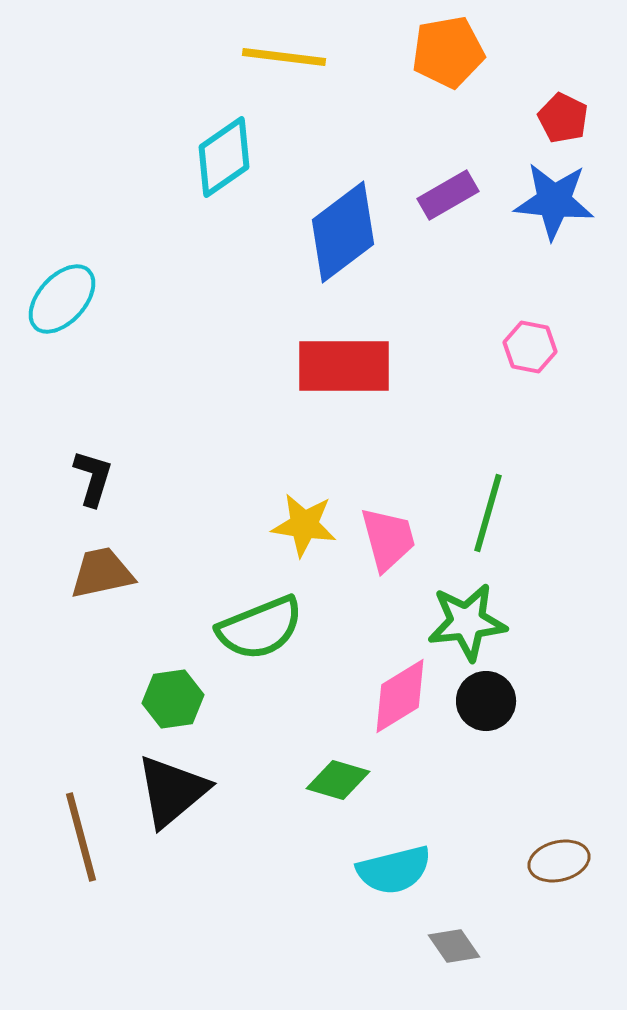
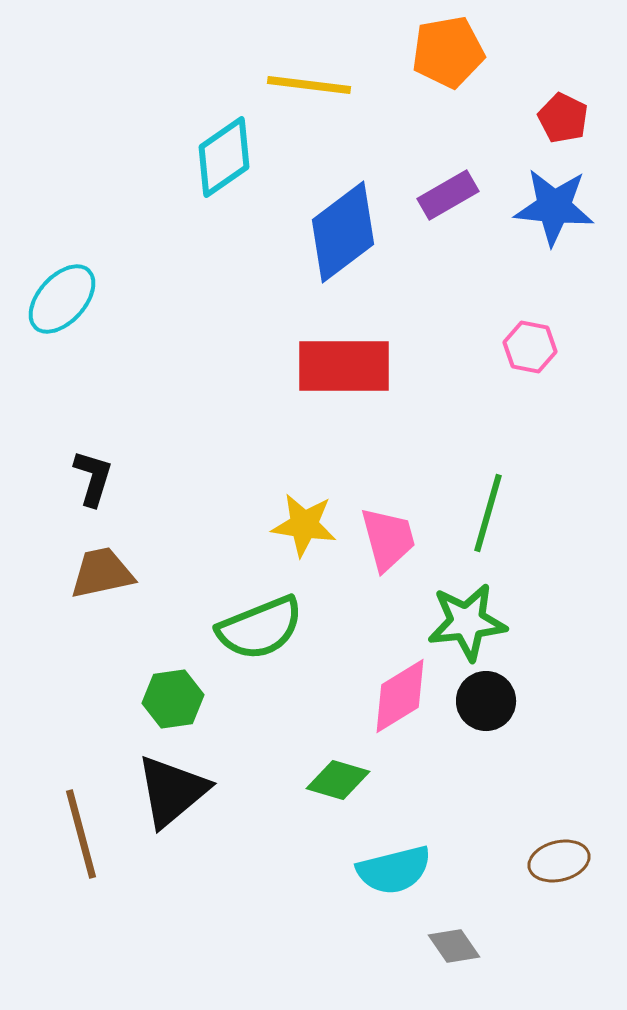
yellow line: moved 25 px right, 28 px down
blue star: moved 6 px down
brown line: moved 3 px up
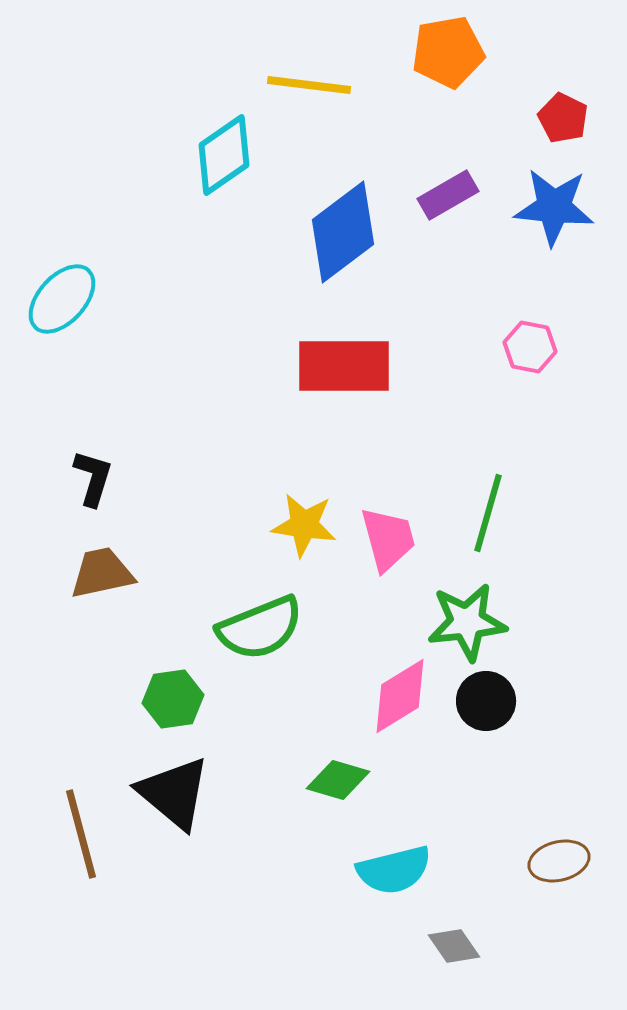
cyan diamond: moved 2 px up
black triangle: moved 2 px right, 2 px down; rotated 40 degrees counterclockwise
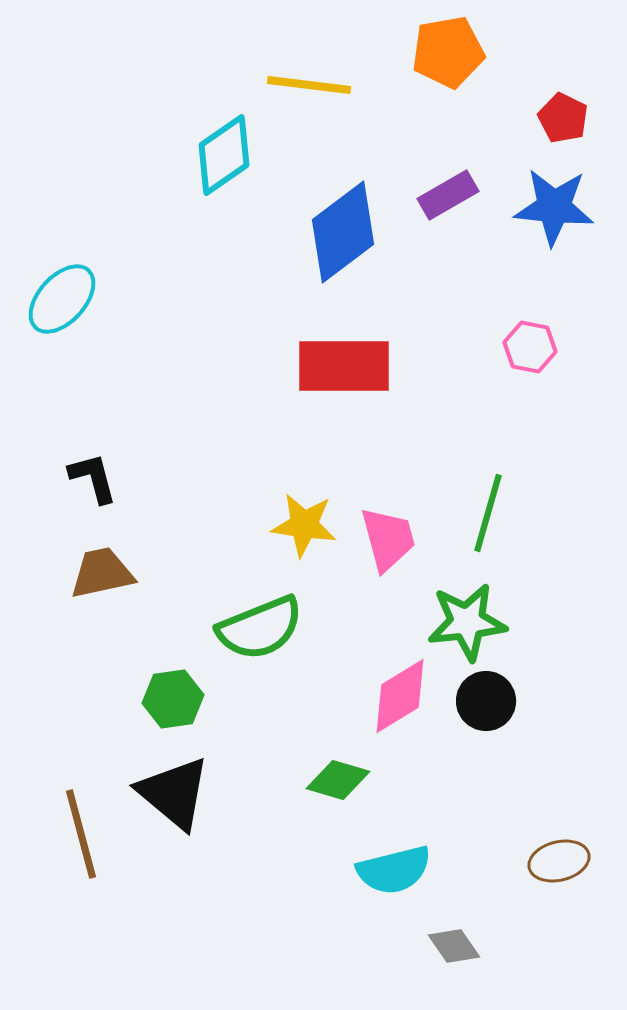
black L-shape: rotated 32 degrees counterclockwise
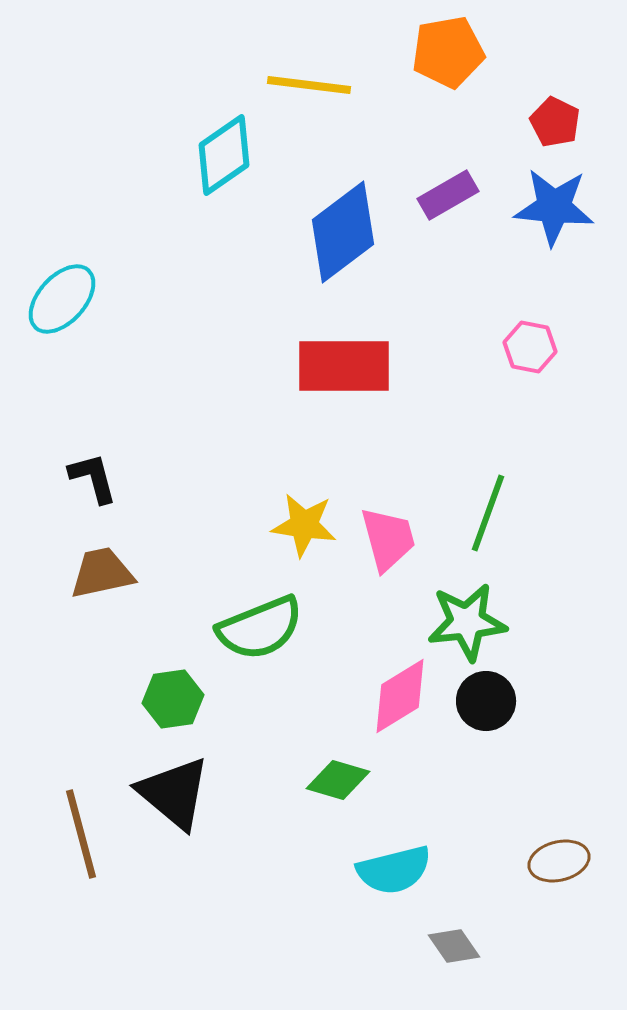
red pentagon: moved 8 px left, 4 px down
green line: rotated 4 degrees clockwise
